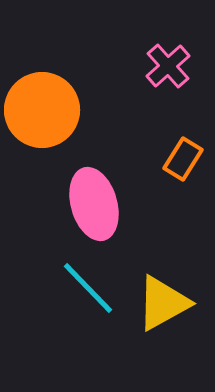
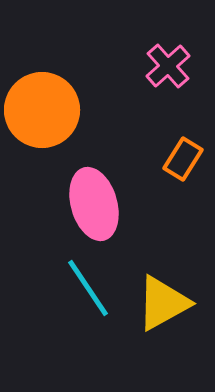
cyan line: rotated 10 degrees clockwise
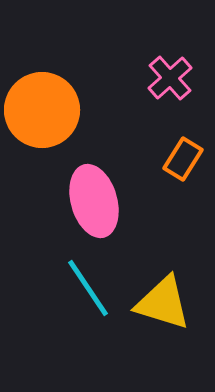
pink cross: moved 2 px right, 12 px down
pink ellipse: moved 3 px up
yellow triangle: rotated 46 degrees clockwise
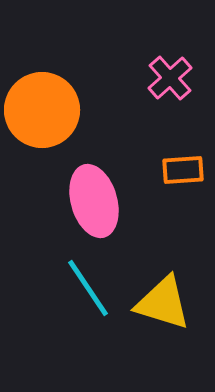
orange rectangle: moved 11 px down; rotated 54 degrees clockwise
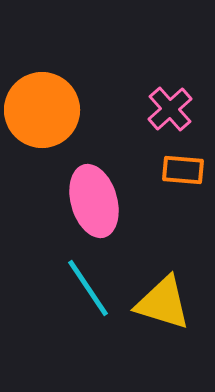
pink cross: moved 31 px down
orange rectangle: rotated 9 degrees clockwise
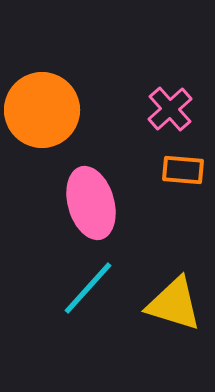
pink ellipse: moved 3 px left, 2 px down
cyan line: rotated 76 degrees clockwise
yellow triangle: moved 11 px right, 1 px down
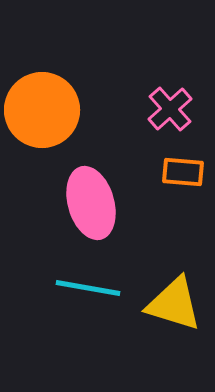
orange rectangle: moved 2 px down
cyan line: rotated 58 degrees clockwise
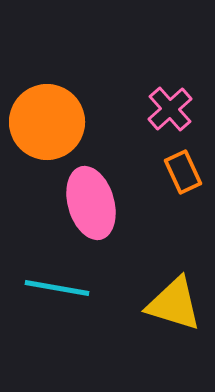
orange circle: moved 5 px right, 12 px down
orange rectangle: rotated 60 degrees clockwise
cyan line: moved 31 px left
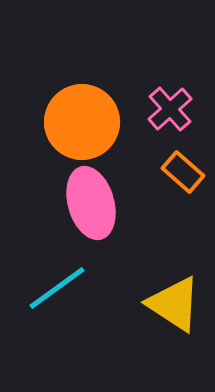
orange circle: moved 35 px right
orange rectangle: rotated 24 degrees counterclockwise
cyan line: rotated 46 degrees counterclockwise
yellow triangle: rotated 16 degrees clockwise
